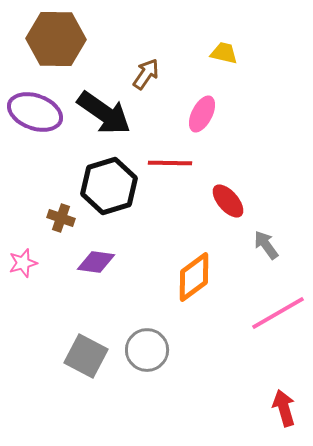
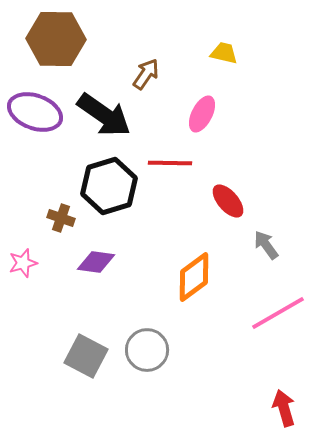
black arrow: moved 2 px down
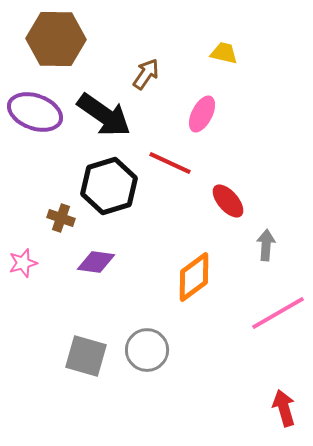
red line: rotated 24 degrees clockwise
gray arrow: rotated 40 degrees clockwise
gray square: rotated 12 degrees counterclockwise
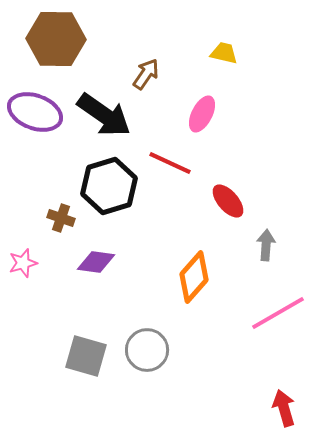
orange diamond: rotated 12 degrees counterclockwise
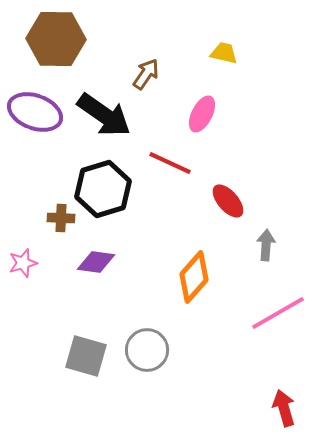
black hexagon: moved 6 px left, 3 px down
brown cross: rotated 16 degrees counterclockwise
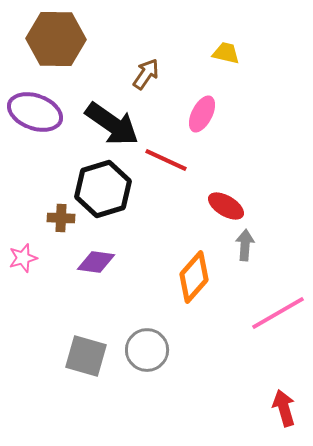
yellow trapezoid: moved 2 px right
black arrow: moved 8 px right, 9 px down
red line: moved 4 px left, 3 px up
red ellipse: moved 2 px left, 5 px down; rotated 18 degrees counterclockwise
gray arrow: moved 21 px left
pink star: moved 5 px up
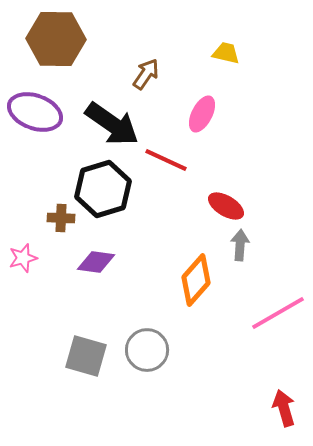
gray arrow: moved 5 px left
orange diamond: moved 2 px right, 3 px down
